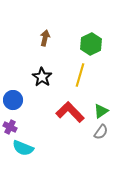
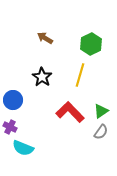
brown arrow: rotated 70 degrees counterclockwise
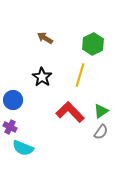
green hexagon: moved 2 px right
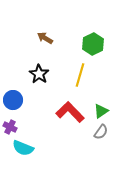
black star: moved 3 px left, 3 px up
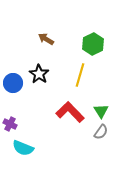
brown arrow: moved 1 px right, 1 px down
blue circle: moved 17 px up
green triangle: rotated 28 degrees counterclockwise
purple cross: moved 3 px up
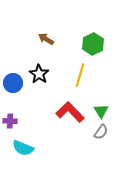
purple cross: moved 3 px up; rotated 24 degrees counterclockwise
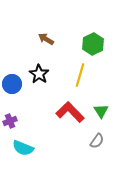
blue circle: moved 1 px left, 1 px down
purple cross: rotated 24 degrees counterclockwise
gray semicircle: moved 4 px left, 9 px down
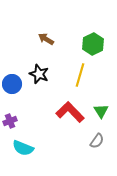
black star: rotated 12 degrees counterclockwise
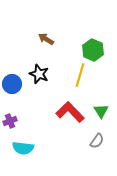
green hexagon: moved 6 px down; rotated 10 degrees counterclockwise
cyan semicircle: rotated 15 degrees counterclockwise
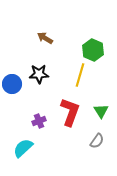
brown arrow: moved 1 px left, 1 px up
black star: rotated 24 degrees counterclockwise
red L-shape: rotated 64 degrees clockwise
purple cross: moved 29 px right
cyan semicircle: rotated 130 degrees clockwise
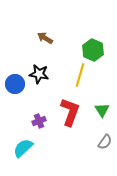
black star: rotated 12 degrees clockwise
blue circle: moved 3 px right
green triangle: moved 1 px right, 1 px up
gray semicircle: moved 8 px right, 1 px down
